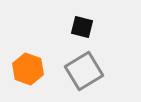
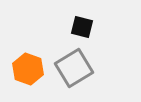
gray square: moved 10 px left, 3 px up
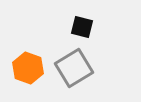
orange hexagon: moved 1 px up
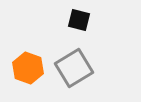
black square: moved 3 px left, 7 px up
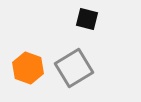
black square: moved 8 px right, 1 px up
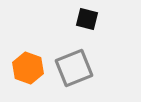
gray square: rotated 9 degrees clockwise
